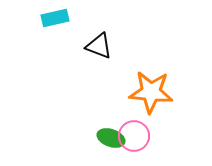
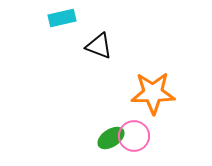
cyan rectangle: moved 7 px right
orange star: moved 2 px right, 1 px down; rotated 6 degrees counterclockwise
green ellipse: rotated 52 degrees counterclockwise
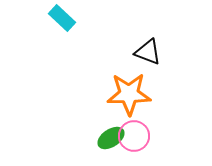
cyan rectangle: rotated 56 degrees clockwise
black triangle: moved 49 px right, 6 px down
orange star: moved 24 px left, 1 px down
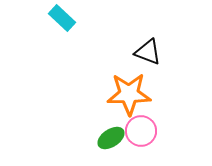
pink circle: moved 7 px right, 5 px up
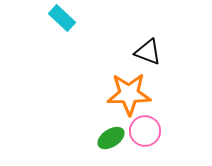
pink circle: moved 4 px right
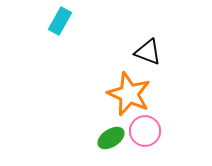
cyan rectangle: moved 2 px left, 3 px down; rotated 76 degrees clockwise
orange star: rotated 24 degrees clockwise
